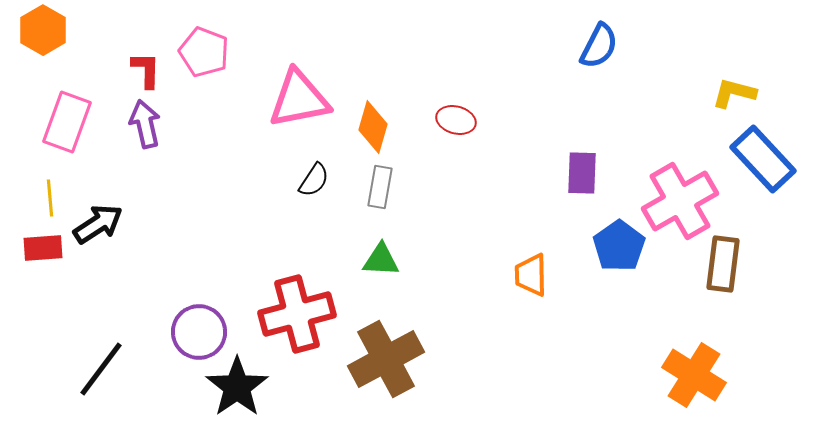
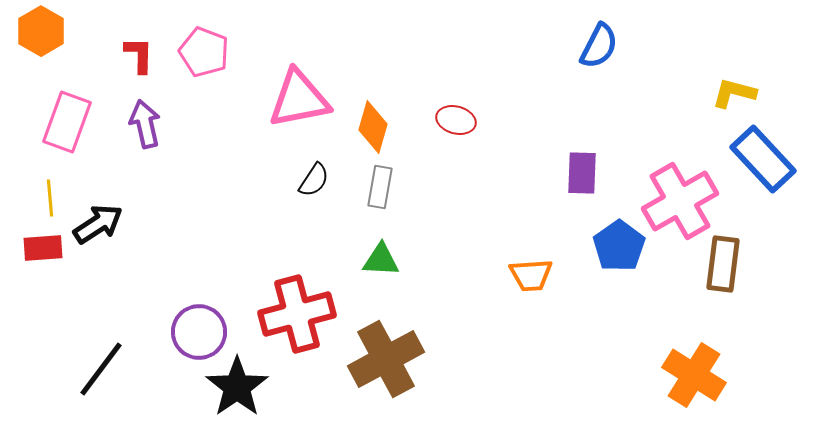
orange hexagon: moved 2 px left, 1 px down
red L-shape: moved 7 px left, 15 px up
orange trapezoid: rotated 93 degrees counterclockwise
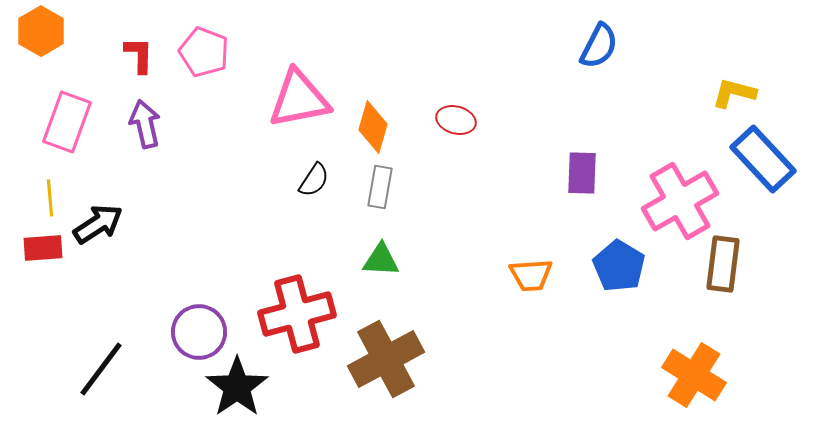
blue pentagon: moved 20 px down; rotated 6 degrees counterclockwise
